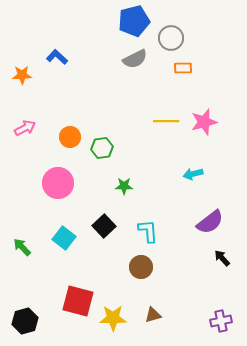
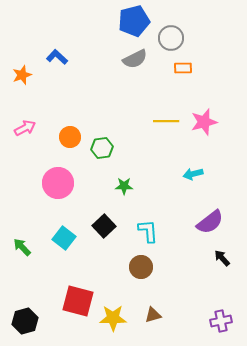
orange star: rotated 18 degrees counterclockwise
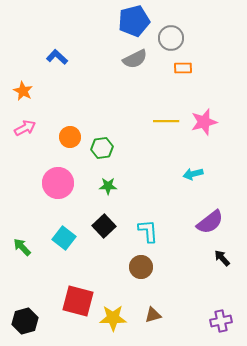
orange star: moved 1 px right, 16 px down; rotated 24 degrees counterclockwise
green star: moved 16 px left
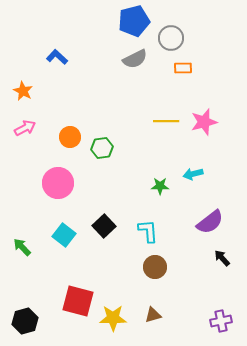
green star: moved 52 px right
cyan square: moved 3 px up
brown circle: moved 14 px right
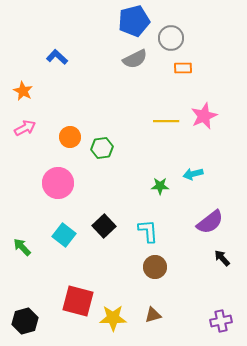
pink star: moved 6 px up; rotated 8 degrees counterclockwise
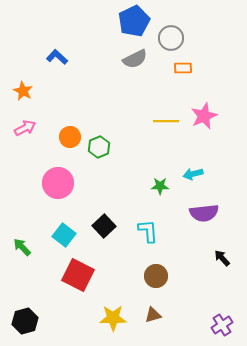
blue pentagon: rotated 12 degrees counterclockwise
green hexagon: moved 3 px left, 1 px up; rotated 15 degrees counterclockwise
purple semicircle: moved 6 px left, 9 px up; rotated 32 degrees clockwise
brown circle: moved 1 px right, 9 px down
red square: moved 26 px up; rotated 12 degrees clockwise
purple cross: moved 1 px right, 4 px down; rotated 20 degrees counterclockwise
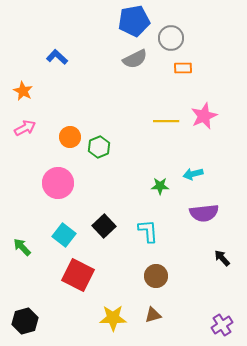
blue pentagon: rotated 16 degrees clockwise
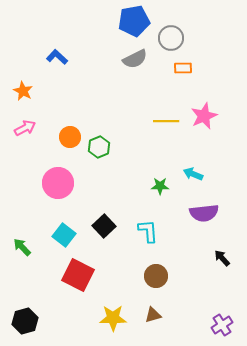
cyan arrow: rotated 36 degrees clockwise
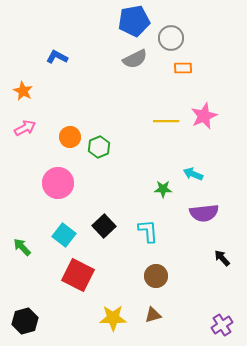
blue L-shape: rotated 15 degrees counterclockwise
green star: moved 3 px right, 3 px down
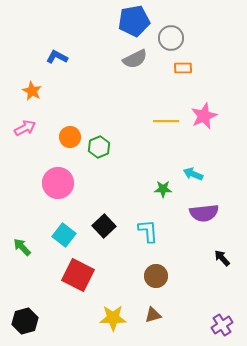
orange star: moved 9 px right
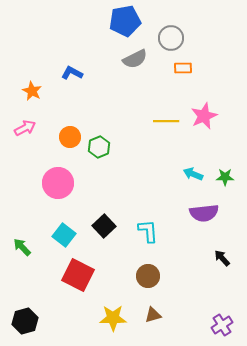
blue pentagon: moved 9 px left
blue L-shape: moved 15 px right, 16 px down
green star: moved 62 px right, 12 px up
brown circle: moved 8 px left
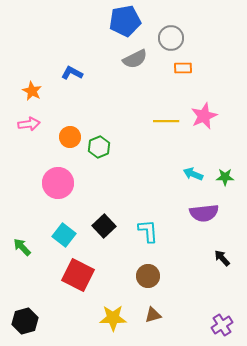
pink arrow: moved 4 px right, 4 px up; rotated 20 degrees clockwise
